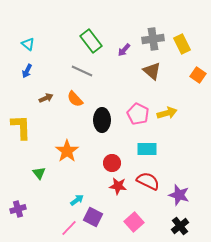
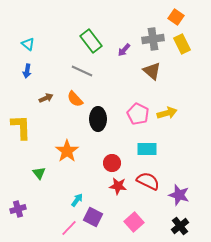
blue arrow: rotated 16 degrees counterclockwise
orange square: moved 22 px left, 58 px up
black ellipse: moved 4 px left, 1 px up
cyan arrow: rotated 16 degrees counterclockwise
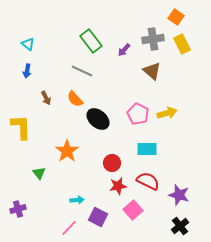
brown arrow: rotated 88 degrees clockwise
black ellipse: rotated 50 degrees counterclockwise
red star: rotated 18 degrees counterclockwise
cyan arrow: rotated 48 degrees clockwise
purple square: moved 5 px right
pink square: moved 1 px left, 12 px up
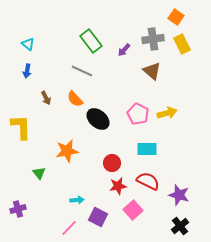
orange star: rotated 25 degrees clockwise
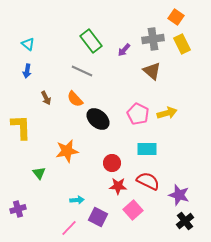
red star: rotated 12 degrees clockwise
black cross: moved 5 px right, 5 px up
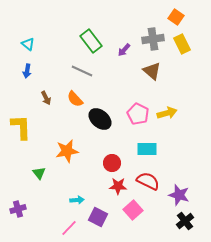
black ellipse: moved 2 px right
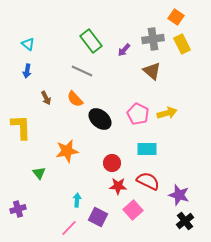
cyan arrow: rotated 80 degrees counterclockwise
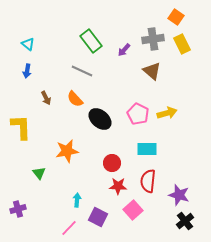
red semicircle: rotated 110 degrees counterclockwise
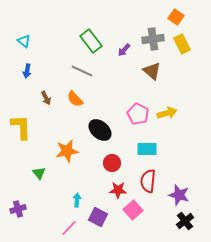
cyan triangle: moved 4 px left, 3 px up
black ellipse: moved 11 px down
red star: moved 4 px down
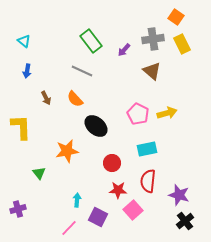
black ellipse: moved 4 px left, 4 px up
cyan rectangle: rotated 12 degrees counterclockwise
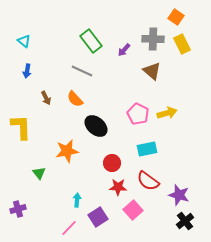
gray cross: rotated 10 degrees clockwise
red semicircle: rotated 60 degrees counterclockwise
red star: moved 3 px up
purple square: rotated 30 degrees clockwise
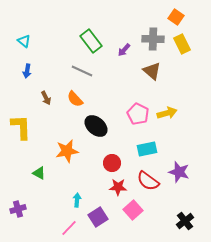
green triangle: rotated 24 degrees counterclockwise
purple star: moved 23 px up
